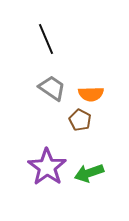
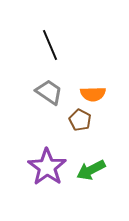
black line: moved 4 px right, 6 px down
gray trapezoid: moved 3 px left, 4 px down
orange semicircle: moved 2 px right
green arrow: moved 2 px right, 3 px up; rotated 8 degrees counterclockwise
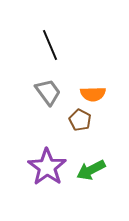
gray trapezoid: moved 1 px left; rotated 20 degrees clockwise
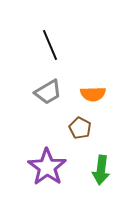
gray trapezoid: rotated 96 degrees clockwise
brown pentagon: moved 8 px down
green arrow: moved 10 px right; rotated 56 degrees counterclockwise
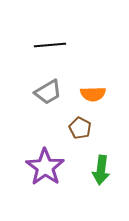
black line: rotated 72 degrees counterclockwise
purple star: moved 2 px left
